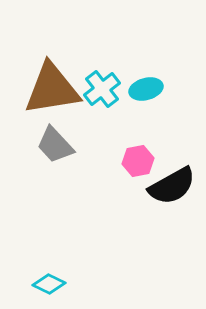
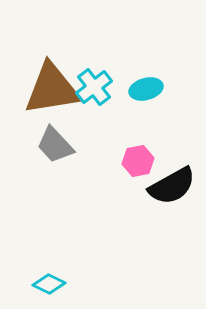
cyan cross: moved 8 px left, 2 px up
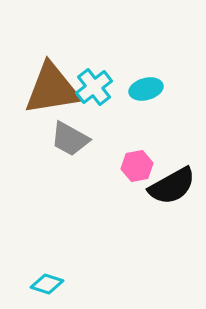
gray trapezoid: moved 15 px right, 6 px up; rotated 18 degrees counterclockwise
pink hexagon: moved 1 px left, 5 px down
cyan diamond: moved 2 px left; rotated 8 degrees counterclockwise
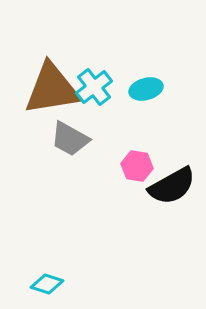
pink hexagon: rotated 20 degrees clockwise
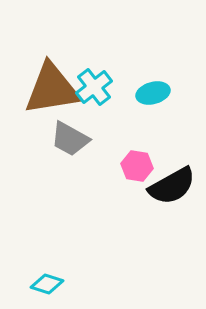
cyan ellipse: moved 7 px right, 4 px down
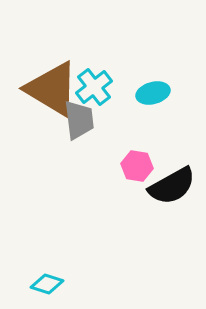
brown triangle: rotated 40 degrees clockwise
gray trapezoid: moved 9 px right, 19 px up; rotated 126 degrees counterclockwise
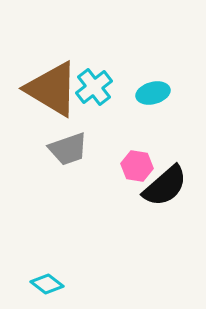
gray trapezoid: moved 11 px left, 29 px down; rotated 78 degrees clockwise
black semicircle: moved 7 px left; rotated 12 degrees counterclockwise
cyan diamond: rotated 20 degrees clockwise
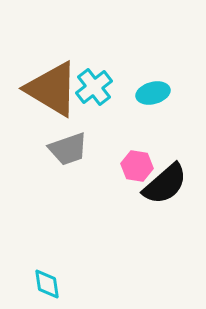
black semicircle: moved 2 px up
cyan diamond: rotated 44 degrees clockwise
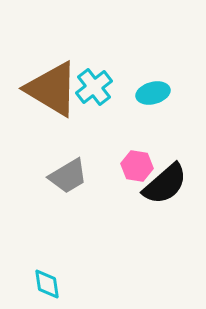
gray trapezoid: moved 27 px down; rotated 12 degrees counterclockwise
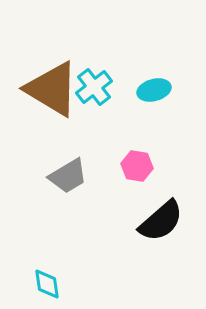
cyan ellipse: moved 1 px right, 3 px up
black semicircle: moved 4 px left, 37 px down
